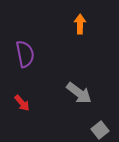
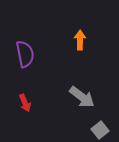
orange arrow: moved 16 px down
gray arrow: moved 3 px right, 4 px down
red arrow: moved 3 px right; rotated 18 degrees clockwise
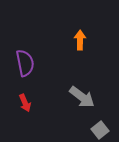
purple semicircle: moved 9 px down
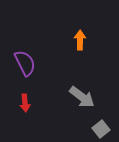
purple semicircle: rotated 16 degrees counterclockwise
red arrow: rotated 18 degrees clockwise
gray square: moved 1 px right, 1 px up
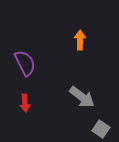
gray square: rotated 18 degrees counterclockwise
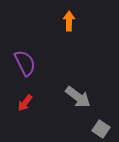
orange arrow: moved 11 px left, 19 px up
gray arrow: moved 4 px left
red arrow: rotated 42 degrees clockwise
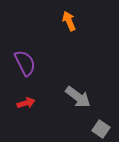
orange arrow: rotated 24 degrees counterclockwise
red arrow: moved 1 px right; rotated 144 degrees counterclockwise
